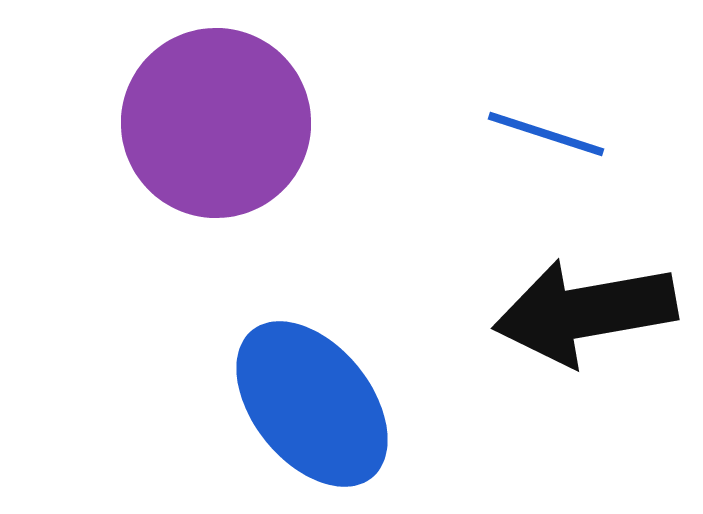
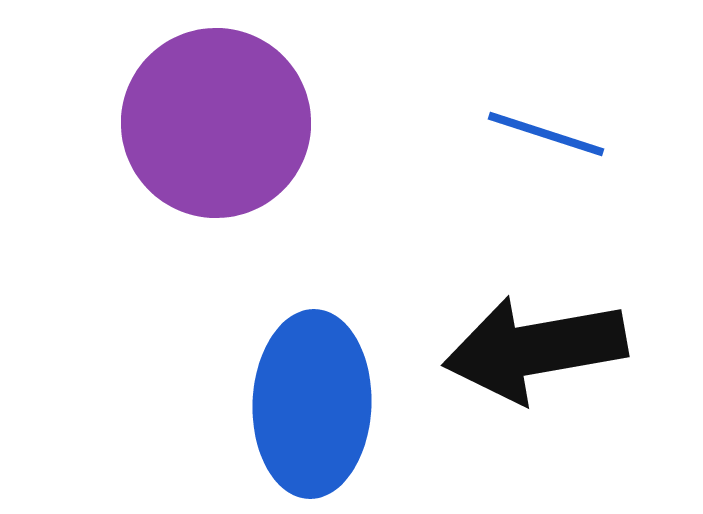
black arrow: moved 50 px left, 37 px down
blue ellipse: rotated 41 degrees clockwise
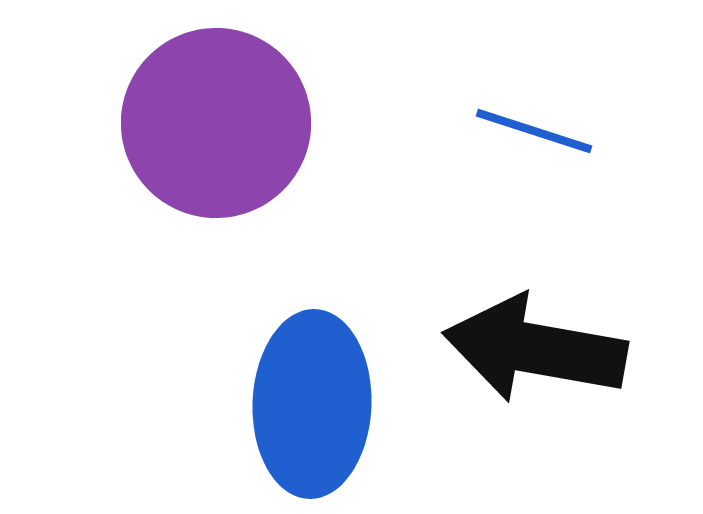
blue line: moved 12 px left, 3 px up
black arrow: rotated 20 degrees clockwise
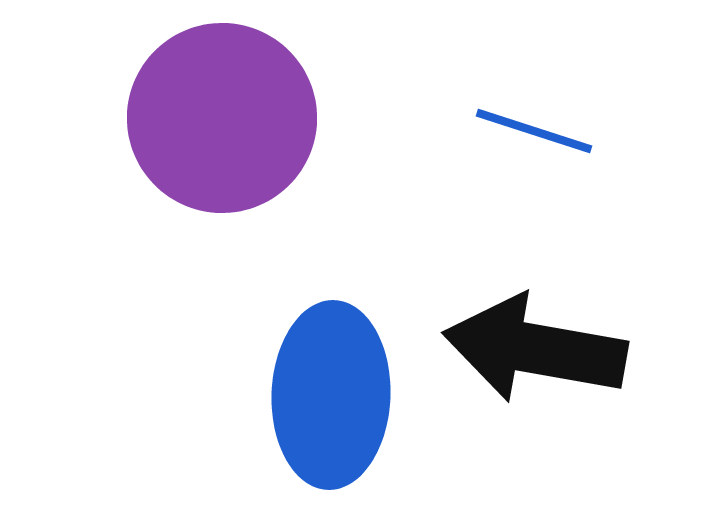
purple circle: moved 6 px right, 5 px up
blue ellipse: moved 19 px right, 9 px up
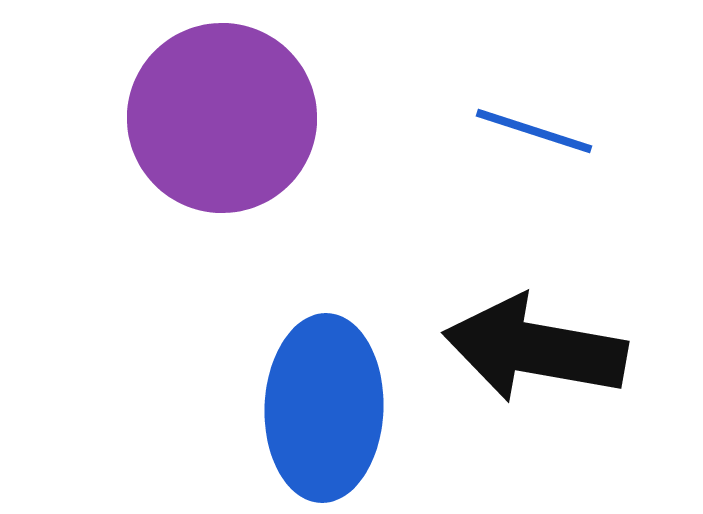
blue ellipse: moved 7 px left, 13 px down
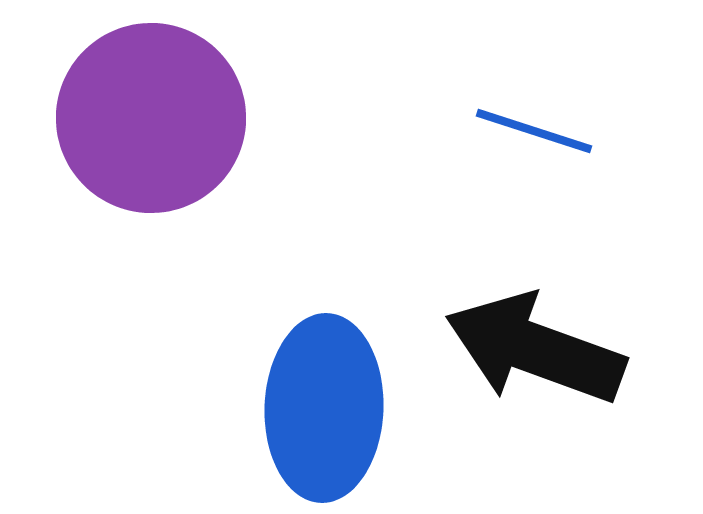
purple circle: moved 71 px left
black arrow: rotated 10 degrees clockwise
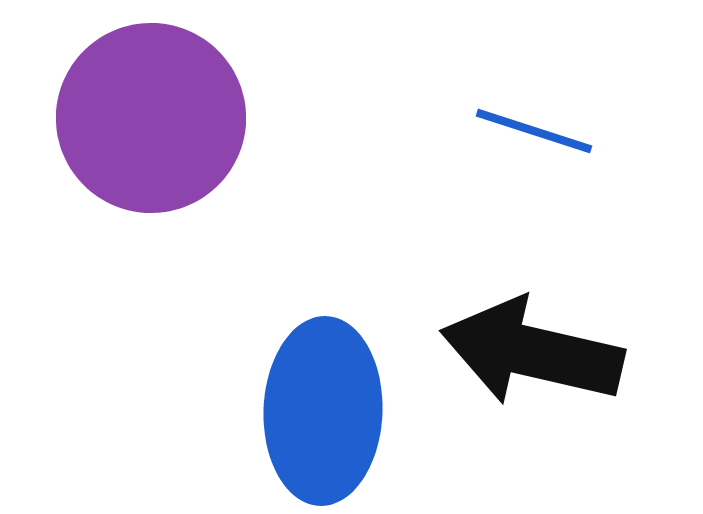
black arrow: moved 3 px left, 3 px down; rotated 7 degrees counterclockwise
blue ellipse: moved 1 px left, 3 px down
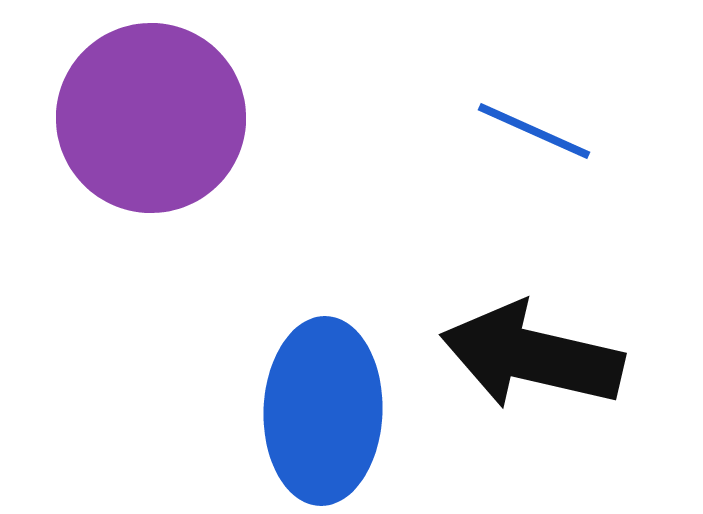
blue line: rotated 6 degrees clockwise
black arrow: moved 4 px down
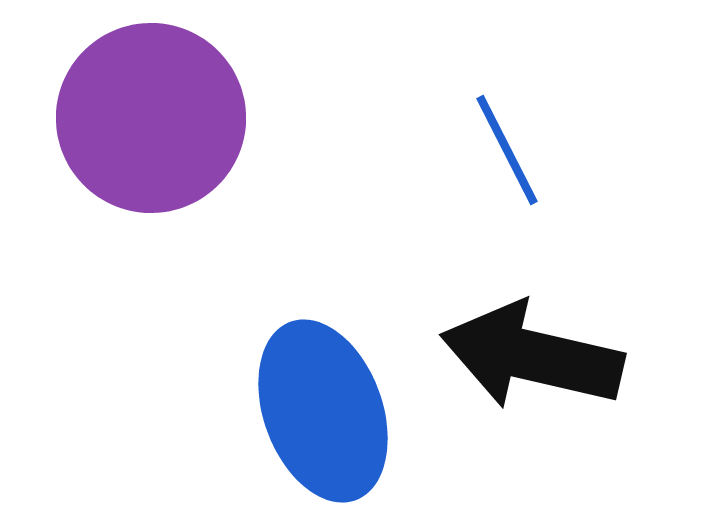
blue line: moved 27 px left, 19 px down; rotated 39 degrees clockwise
blue ellipse: rotated 22 degrees counterclockwise
